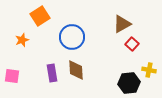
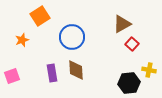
pink square: rotated 28 degrees counterclockwise
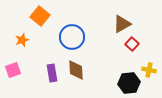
orange square: rotated 18 degrees counterclockwise
pink square: moved 1 px right, 6 px up
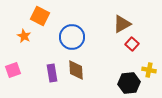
orange square: rotated 12 degrees counterclockwise
orange star: moved 2 px right, 4 px up; rotated 24 degrees counterclockwise
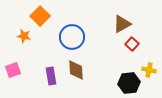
orange square: rotated 18 degrees clockwise
orange star: rotated 16 degrees counterclockwise
purple rectangle: moved 1 px left, 3 px down
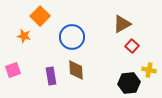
red square: moved 2 px down
